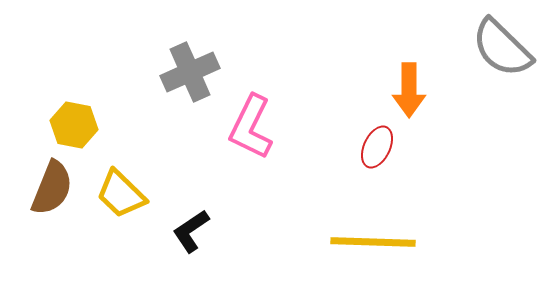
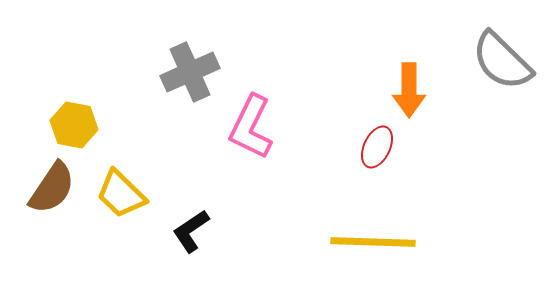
gray semicircle: moved 13 px down
brown semicircle: rotated 12 degrees clockwise
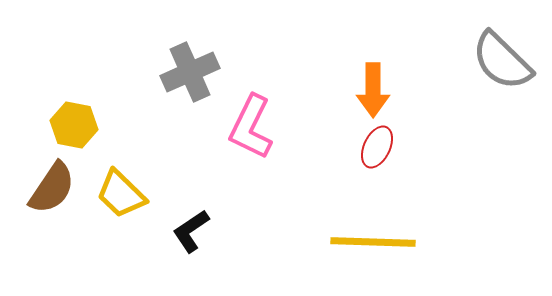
orange arrow: moved 36 px left
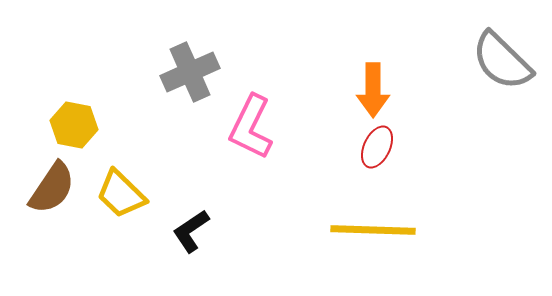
yellow line: moved 12 px up
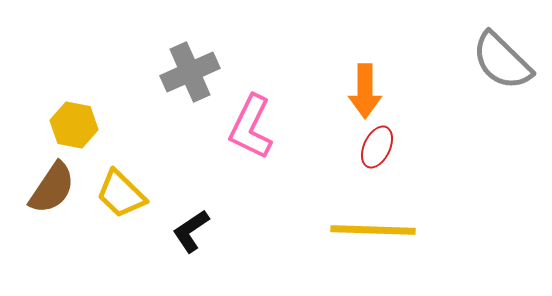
orange arrow: moved 8 px left, 1 px down
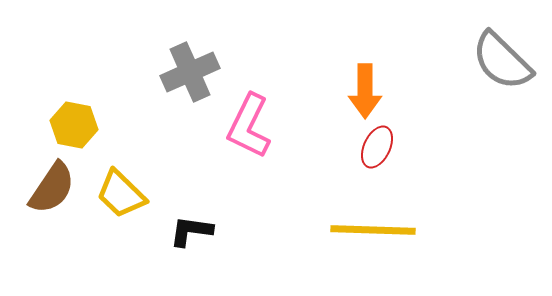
pink L-shape: moved 2 px left, 1 px up
black L-shape: rotated 42 degrees clockwise
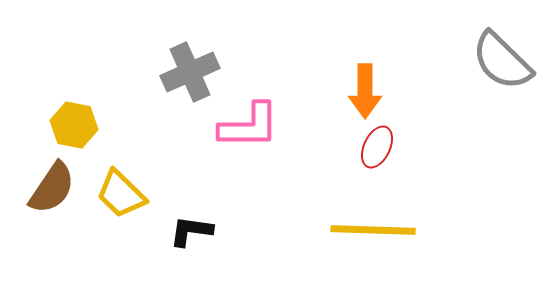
pink L-shape: rotated 116 degrees counterclockwise
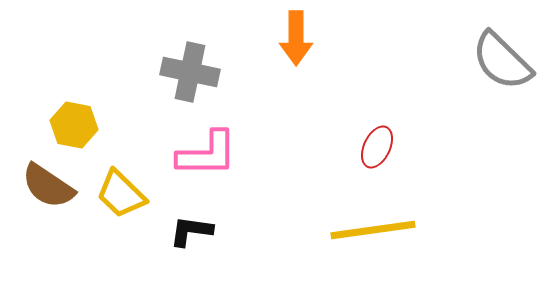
gray cross: rotated 36 degrees clockwise
orange arrow: moved 69 px left, 53 px up
pink L-shape: moved 42 px left, 28 px down
brown semicircle: moved 4 px left, 2 px up; rotated 90 degrees clockwise
yellow line: rotated 10 degrees counterclockwise
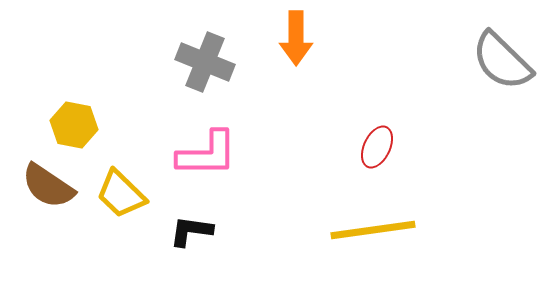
gray cross: moved 15 px right, 10 px up; rotated 10 degrees clockwise
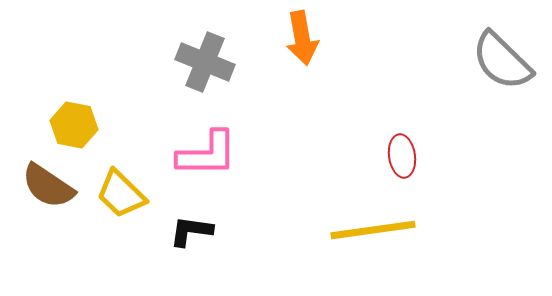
orange arrow: moved 6 px right; rotated 10 degrees counterclockwise
red ellipse: moved 25 px right, 9 px down; rotated 33 degrees counterclockwise
